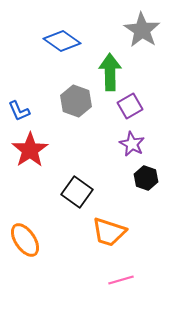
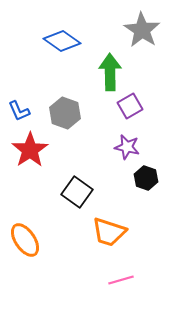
gray hexagon: moved 11 px left, 12 px down
purple star: moved 5 px left, 3 px down; rotated 15 degrees counterclockwise
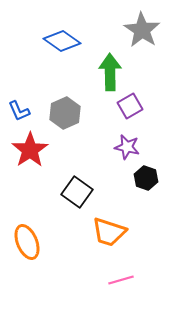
gray hexagon: rotated 16 degrees clockwise
orange ellipse: moved 2 px right, 2 px down; rotated 12 degrees clockwise
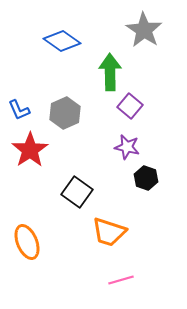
gray star: moved 2 px right
purple square: rotated 20 degrees counterclockwise
blue L-shape: moved 1 px up
